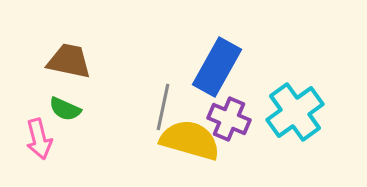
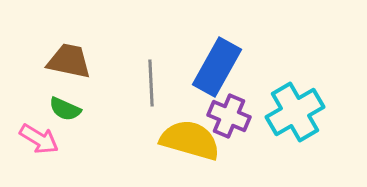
gray line: moved 12 px left, 24 px up; rotated 15 degrees counterclockwise
cyan cross: rotated 6 degrees clockwise
purple cross: moved 3 px up
pink arrow: rotated 45 degrees counterclockwise
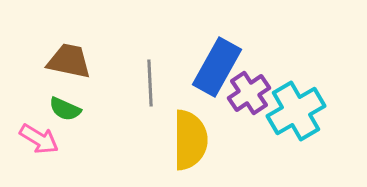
gray line: moved 1 px left
cyan cross: moved 1 px right, 1 px up
purple cross: moved 20 px right, 23 px up; rotated 33 degrees clockwise
yellow semicircle: rotated 74 degrees clockwise
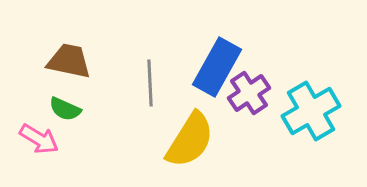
cyan cross: moved 15 px right
yellow semicircle: rotated 32 degrees clockwise
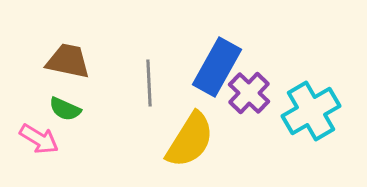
brown trapezoid: moved 1 px left
gray line: moved 1 px left
purple cross: rotated 12 degrees counterclockwise
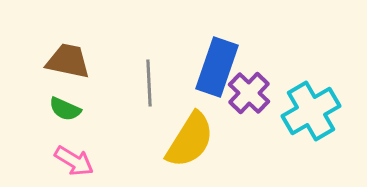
blue rectangle: rotated 10 degrees counterclockwise
pink arrow: moved 35 px right, 22 px down
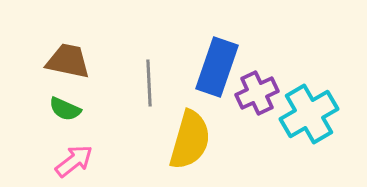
purple cross: moved 8 px right; rotated 21 degrees clockwise
cyan cross: moved 2 px left, 3 px down
yellow semicircle: rotated 16 degrees counterclockwise
pink arrow: rotated 69 degrees counterclockwise
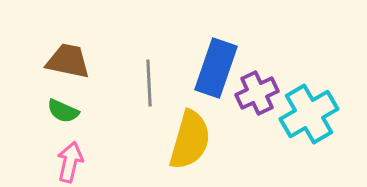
blue rectangle: moved 1 px left, 1 px down
green semicircle: moved 2 px left, 2 px down
pink arrow: moved 4 px left, 1 px down; rotated 39 degrees counterclockwise
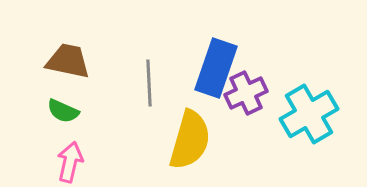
purple cross: moved 11 px left
